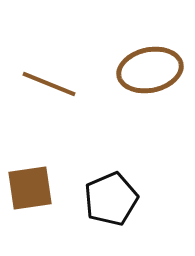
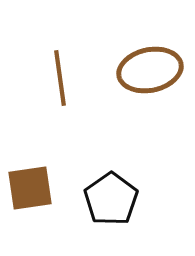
brown line: moved 11 px right, 6 px up; rotated 60 degrees clockwise
black pentagon: rotated 12 degrees counterclockwise
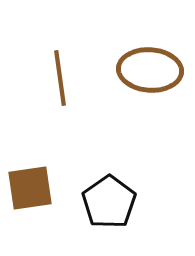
brown ellipse: rotated 16 degrees clockwise
black pentagon: moved 2 px left, 3 px down
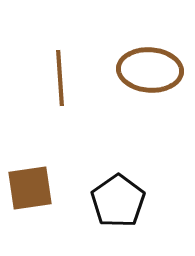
brown line: rotated 4 degrees clockwise
black pentagon: moved 9 px right, 1 px up
